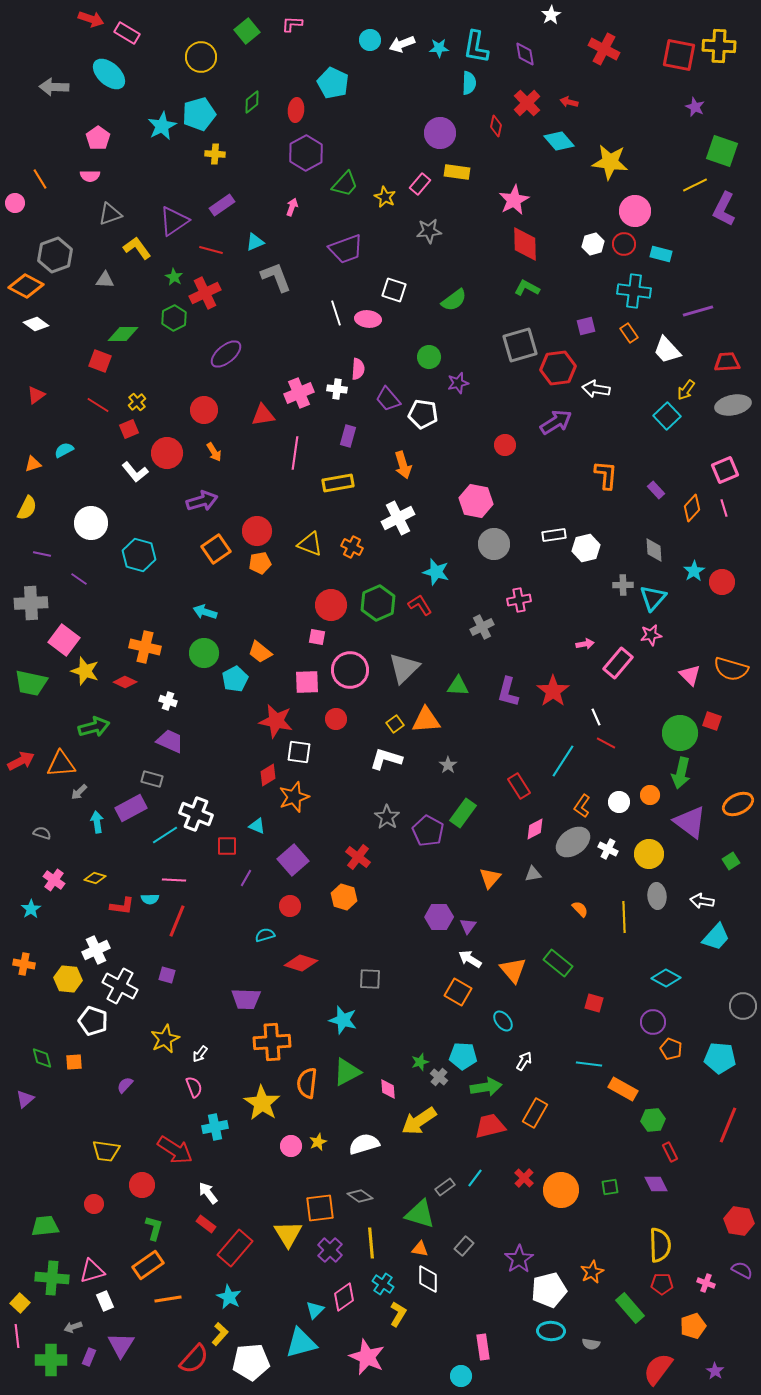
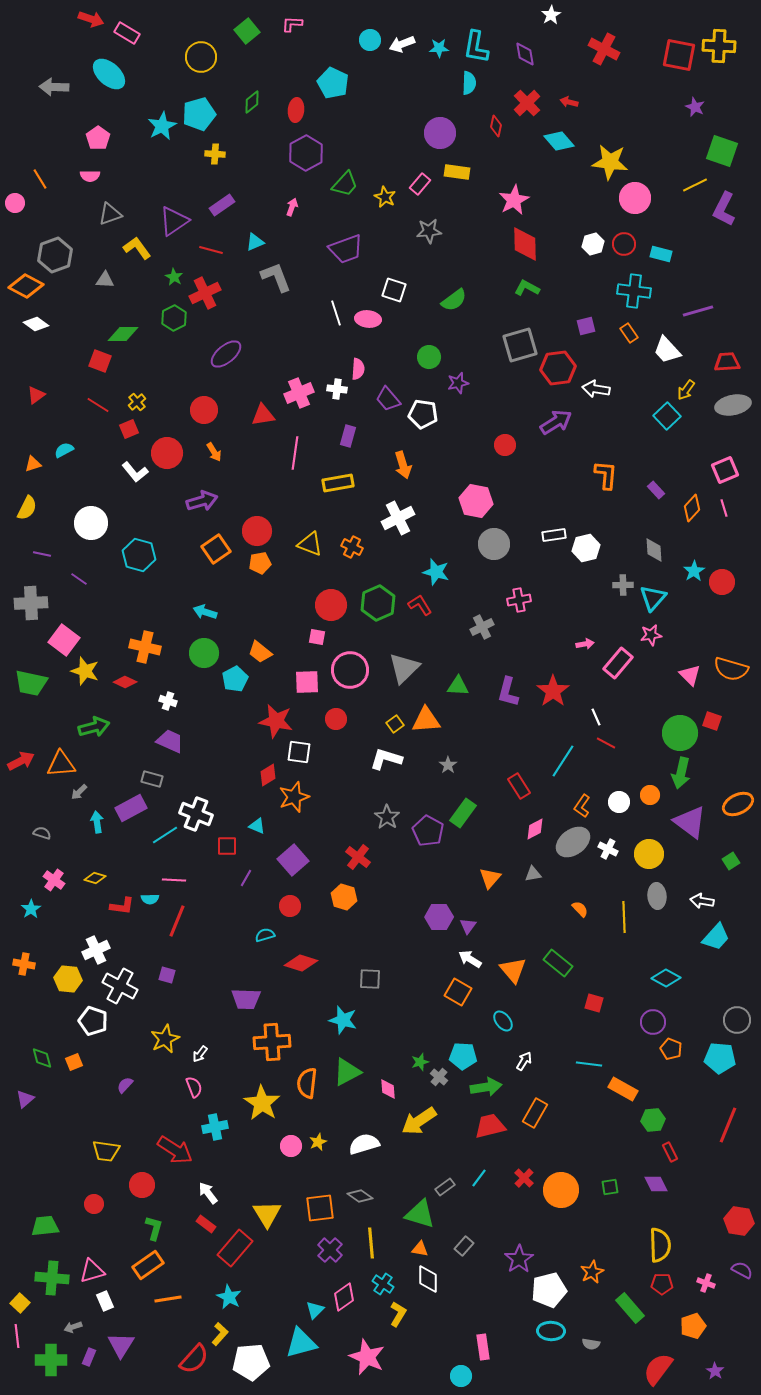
pink circle at (635, 211): moved 13 px up
gray circle at (743, 1006): moved 6 px left, 14 px down
orange square at (74, 1062): rotated 18 degrees counterclockwise
cyan line at (475, 1178): moved 4 px right
yellow triangle at (288, 1234): moved 21 px left, 20 px up
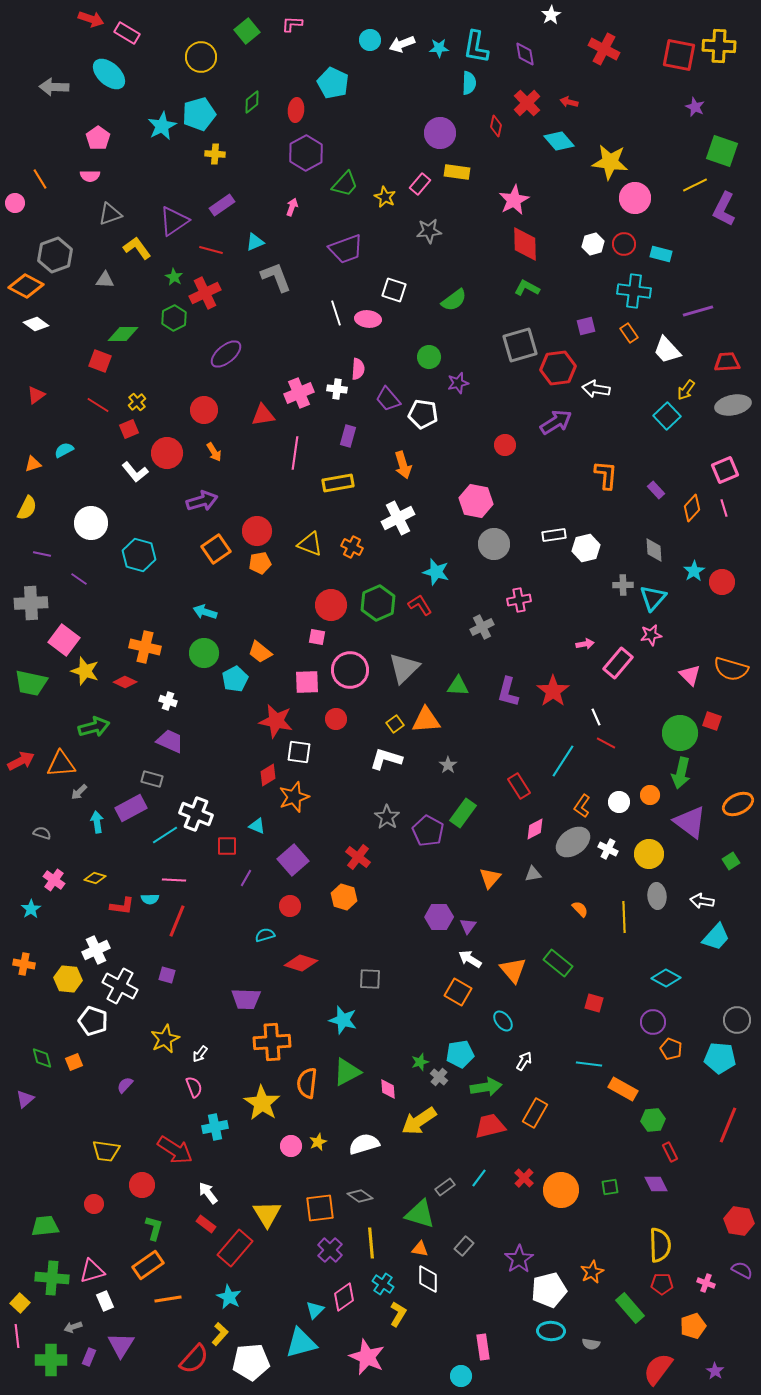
cyan pentagon at (463, 1056): moved 3 px left, 2 px up; rotated 12 degrees counterclockwise
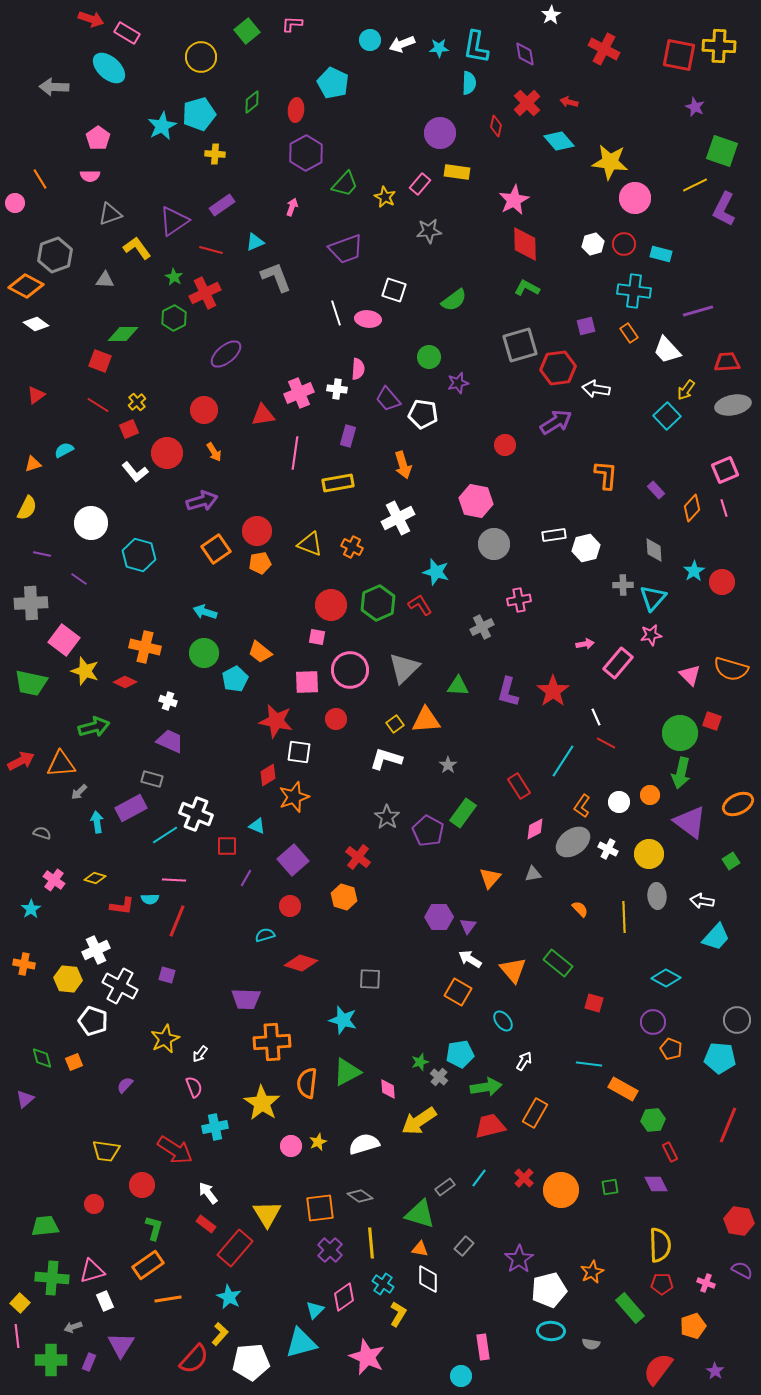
cyan ellipse at (109, 74): moved 6 px up
purple rectangle at (89, 1357): moved 5 px down
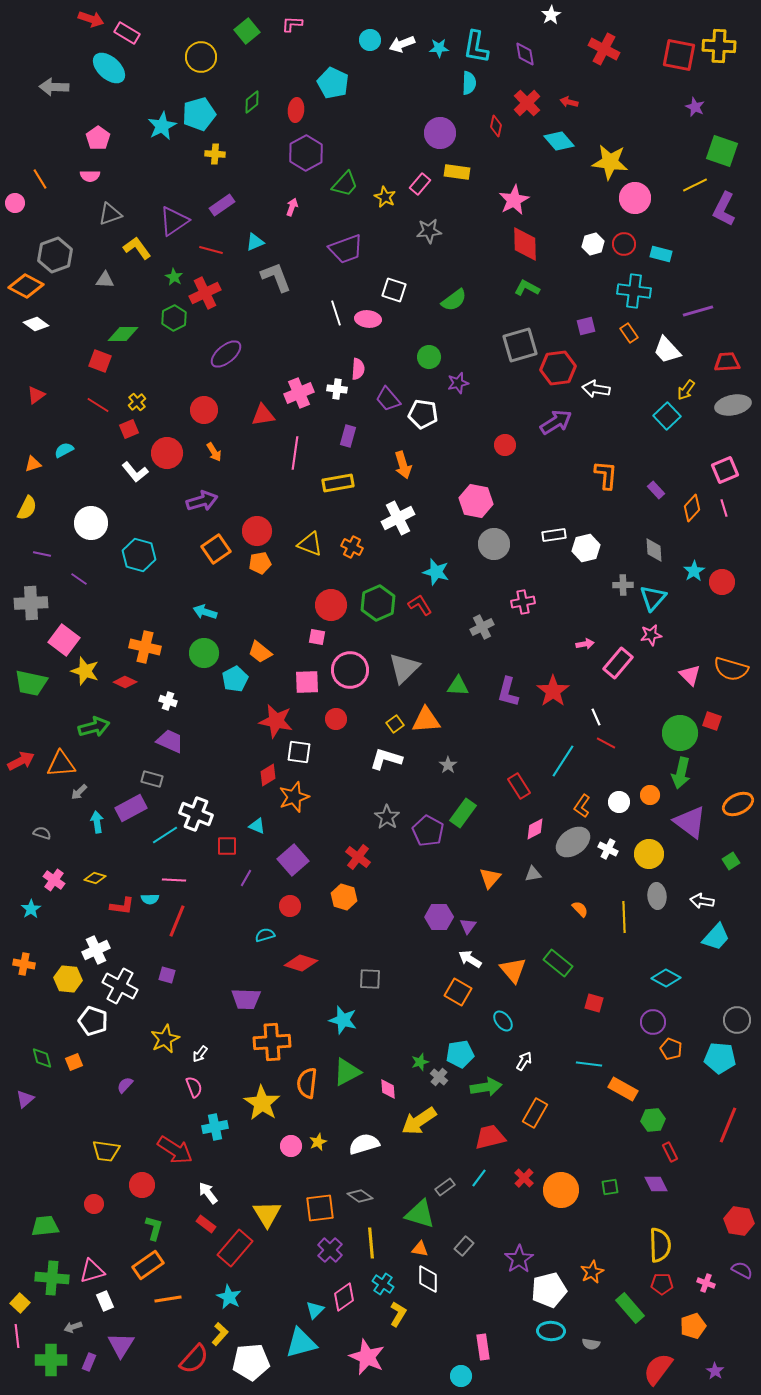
pink cross at (519, 600): moved 4 px right, 2 px down
red trapezoid at (490, 1126): moved 11 px down
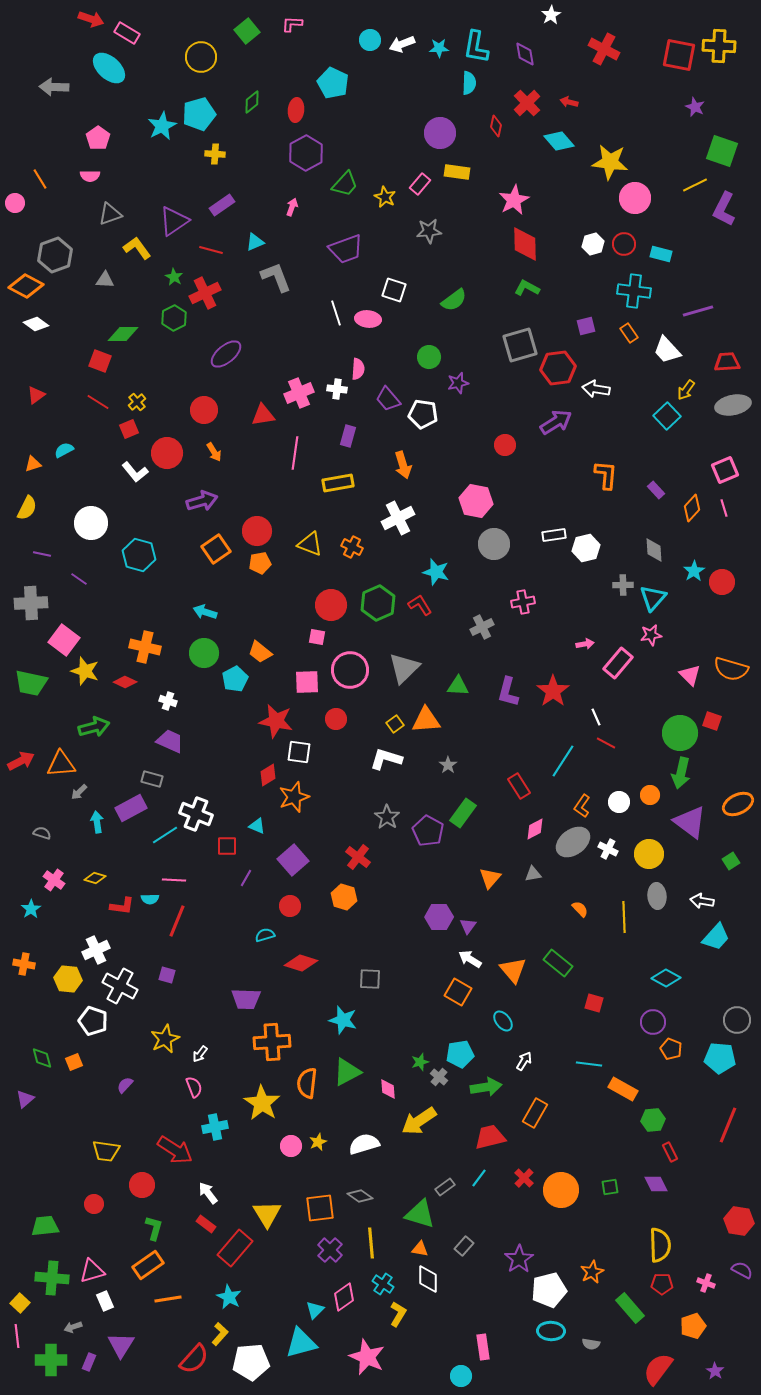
red line at (98, 405): moved 3 px up
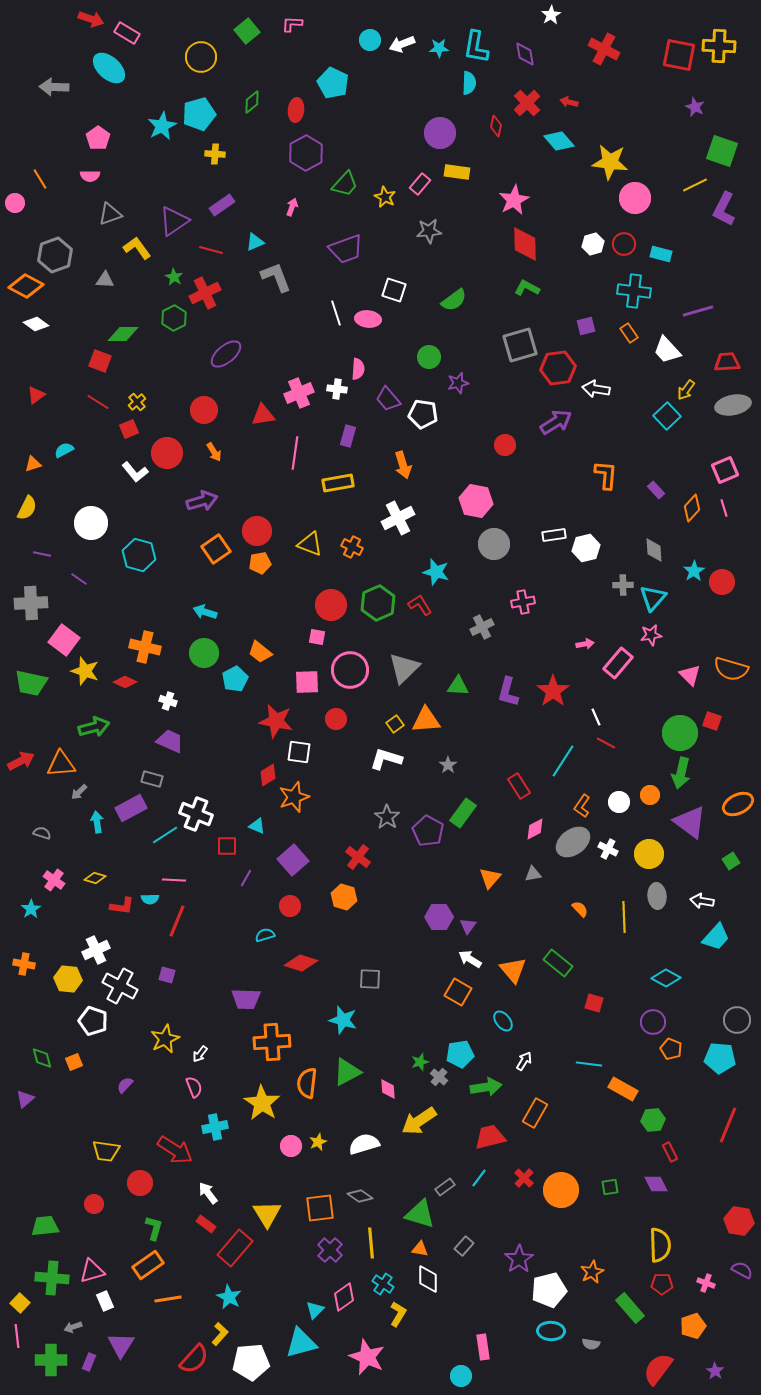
red circle at (142, 1185): moved 2 px left, 2 px up
